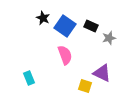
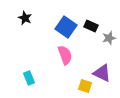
black star: moved 18 px left
blue square: moved 1 px right, 1 px down
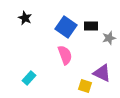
black rectangle: rotated 24 degrees counterclockwise
cyan rectangle: rotated 64 degrees clockwise
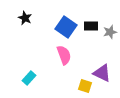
gray star: moved 1 px right, 6 px up
pink semicircle: moved 1 px left
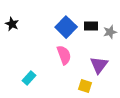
black star: moved 13 px left, 6 px down
blue square: rotated 10 degrees clockwise
purple triangle: moved 3 px left, 8 px up; rotated 42 degrees clockwise
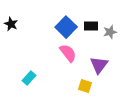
black star: moved 1 px left
pink semicircle: moved 4 px right, 2 px up; rotated 18 degrees counterclockwise
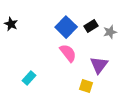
black rectangle: rotated 32 degrees counterclockwise
yellow square: moved 1 px right
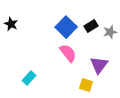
yellow square: moved 1 px up
